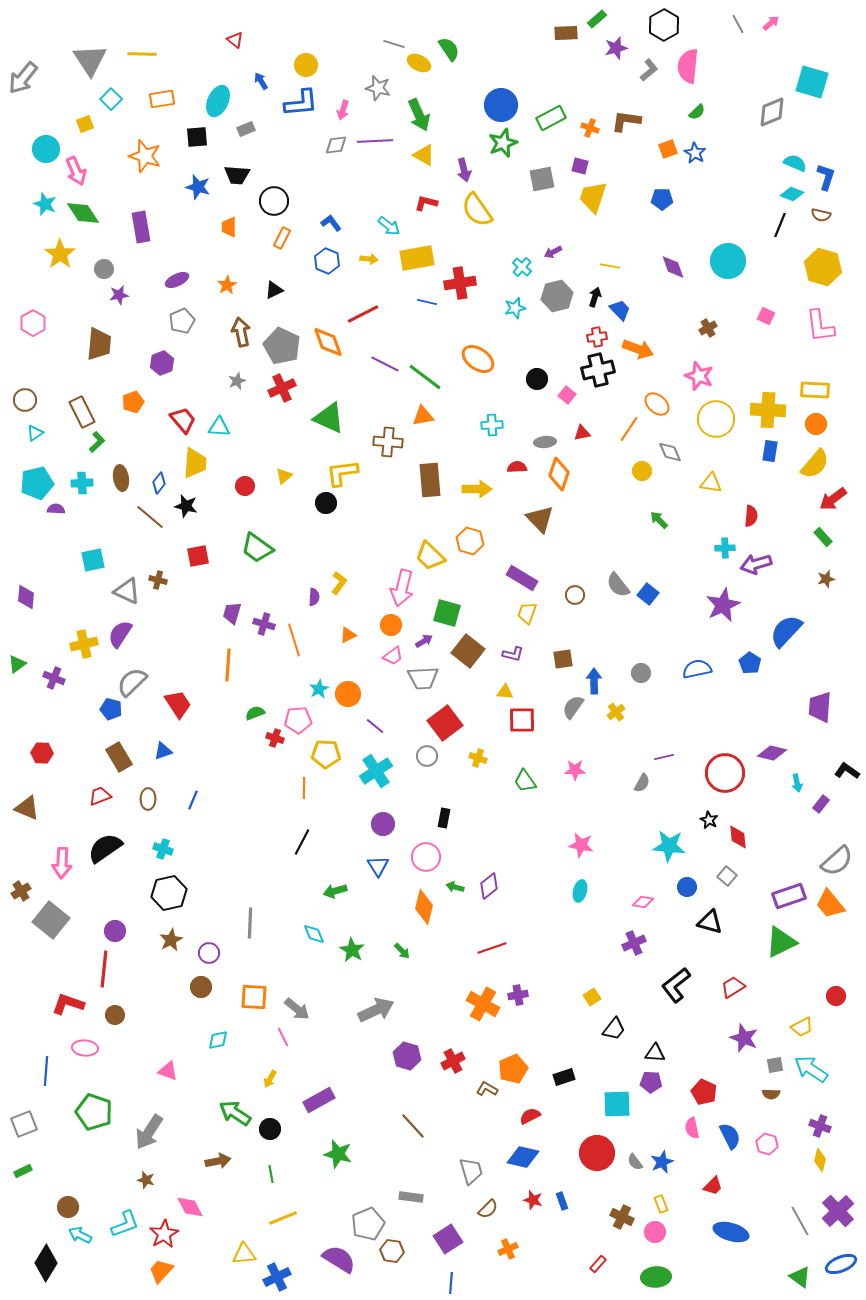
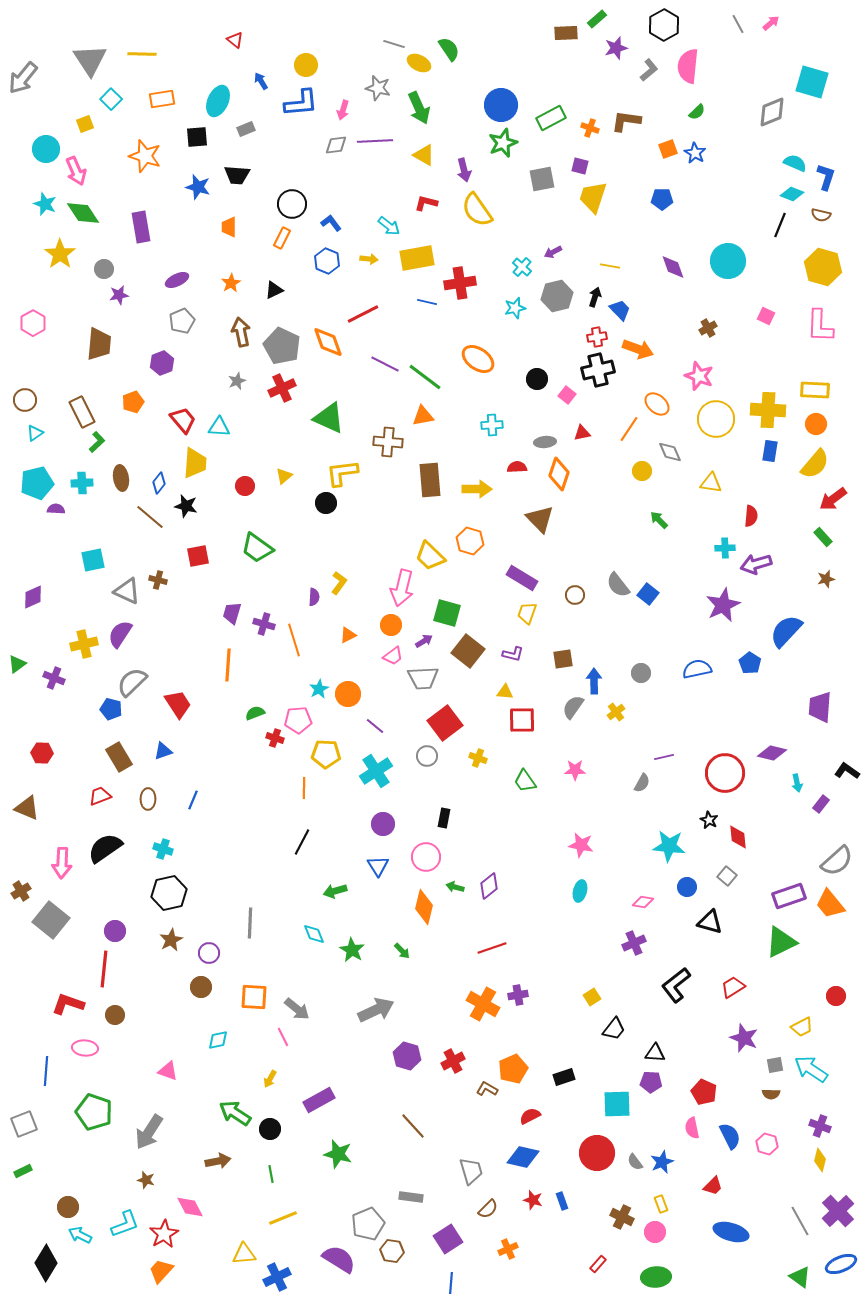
green arrow at (419, 115): moved 7 px up
black circle at (274, 201): moved 18 px right, 3 px down
orange star at (227, 285): moved 4 px right, 2 px up
pink L-shape at (820, 326): rotated 9 degrees clockwise
purple diamond at (26, 597): moved 7 px right; rotated 60 degrees clockwise
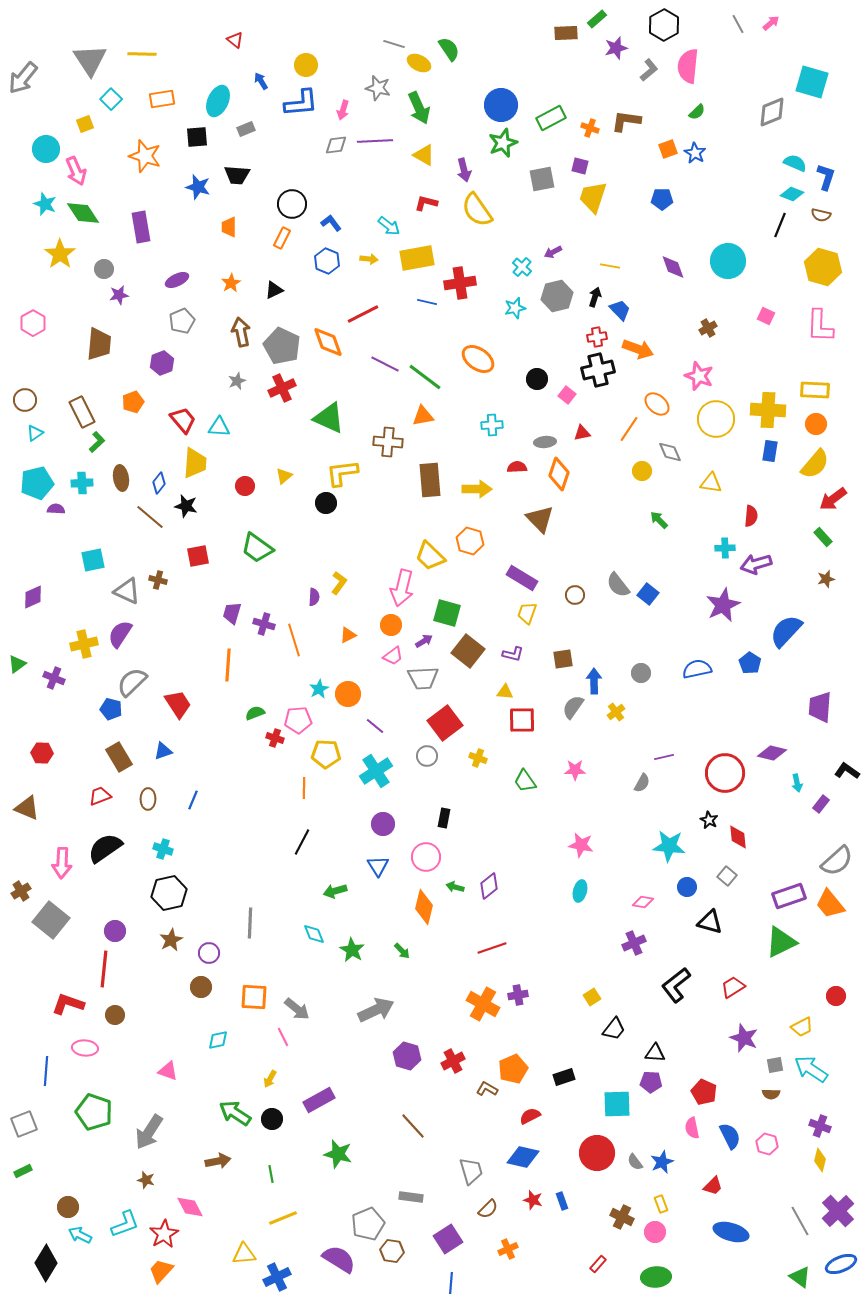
black circle at (270, 1129): moved 2 px right, 10 px up
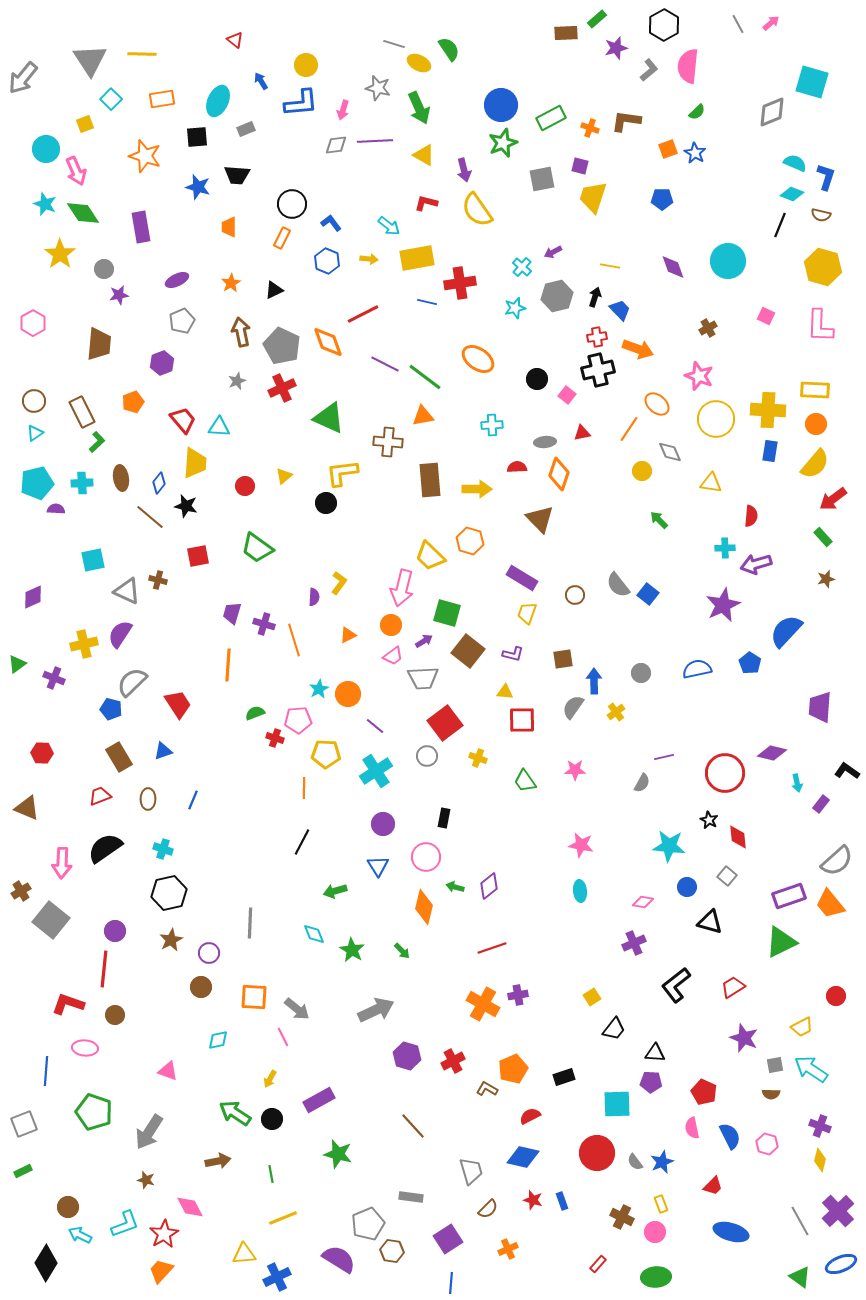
brown circle at (25, 400): moved 9 px right, 1 px down
cyan ellipse at (580, 891): rotated 20 degrees counterclockwise
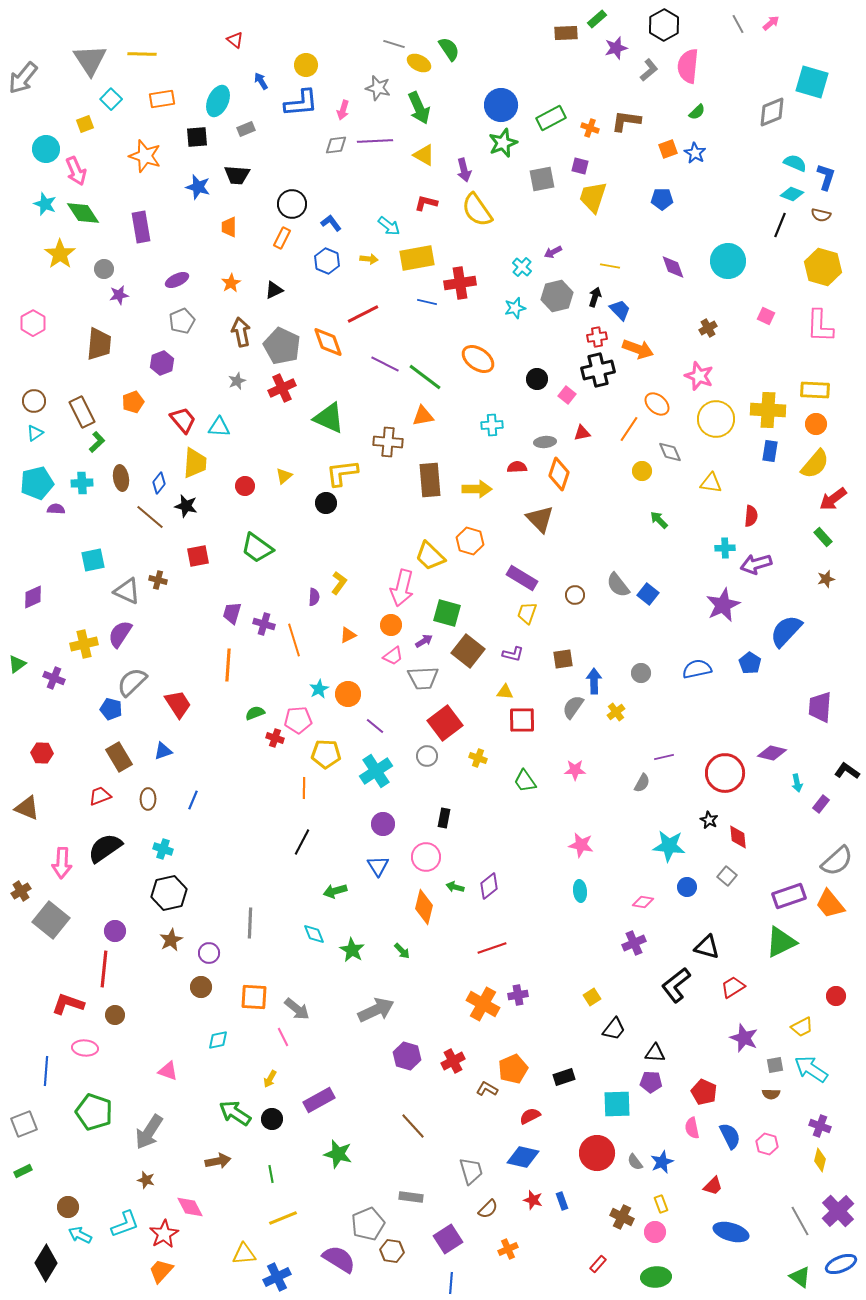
black triangle at (710, 922): moved 3 px left, 25 px down
